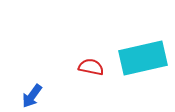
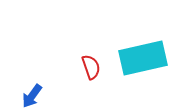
red semicircle: rotated 60 degrees clockwise
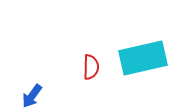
red semicircle: rotated 20 degrees clockwise
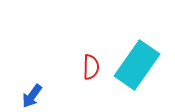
cyan rectangle: moved 6 px left, 7 px down; rotated 42 degrees counterclockwise
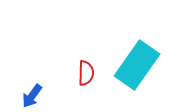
red semicircle: moved 5 px left, 6 px down
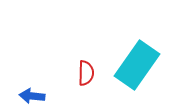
blue arrow: rotated 60 degrees clockwise
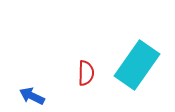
blue arrow: rotated 20 degrees clockwise
